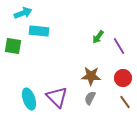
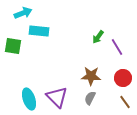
purple line: moved 2 px left, 1 px down
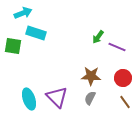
cyan rectangle: moved 3 px left, 2 px down; rotated 12 degrees clockwise
purple line: rotated 36 degrees counterclockwise
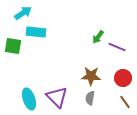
cyan arrow: rotated 12 degrees counterclockwise
cyan rectangle: moved 1 px up; rotated 12 degrees counterclockwise
gray semicircle: rotated 16 degrees counterclockwise
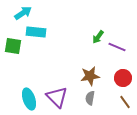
brown star: moved 1 px left; rotated 12 degrees counterclockwise
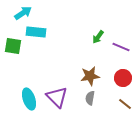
purple line: moved 4 px right
brown line: moved 2 px down; rotated 16 degrees counterclockwise
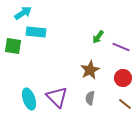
brown star: moved 6 px up; rotated 18 degrees counterclockwise
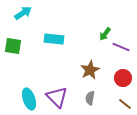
cyan rectangle: moved 18 px right, 7 px down
green arrow: moved 7 px right, 3 px up
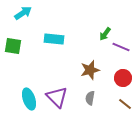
brown star: rotated 12 degrees clockwise
